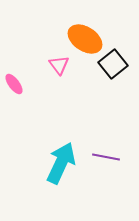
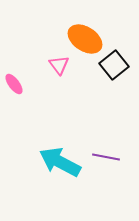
black square: moved 1 px right, 1 px down
cyan arrow: moved 1 px left, 1 px up; rotated 87 degrees counterclockwise
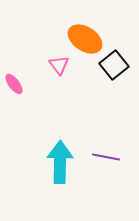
cyan arrow: rotated 63 degrees clockwise
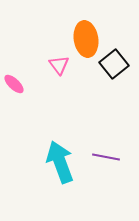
orange ellipse: moved 1 px right; rotated 48 degrees clockwise
black square: moved 1 px up
pink ellipse: rotated 10 degrees counterclockwise
cyan arrow: rotated 21 degrees counterclockwise
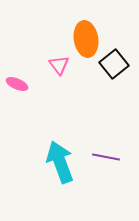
pink ellipse: moved 3 px right; rotated 20 degrees counterclockwise
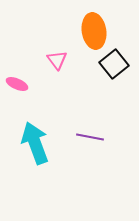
orange ellipse: moved 8 px right, 8 px up
pink triangle: moved 2 px left, 5 px up
purple line: moved 16 px left, 20 px up
cyan arrow: moved 25 px left, 19 px up
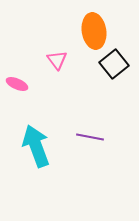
cyan arrow: moved 1 px right, 3 px down
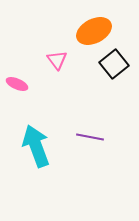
orange ellipse: rotated 72 degrees clockwise
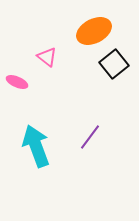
pink triangle: moved 10 px left, 3 px up; rotated 15 degrees counterclockwise
pink ellipse: moved 2 px up
purple line: rotated 64 degrees counterclockwise
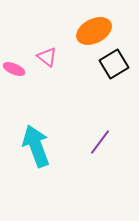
black square: rotated 8 degrees clockwise
pink ellipse: moved 3 px left, 13 px up
purple line: moved 10 px right, 5 px down
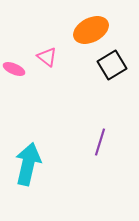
orange ellipse: moved 3 px left, 1 px up
black square: moved 2 px left, 1 px down
purple line: rotated 20 degrees counterclockwise
cyan arrow: moved 8 px left, 18 px down; rotated 33 degrees clockwise
